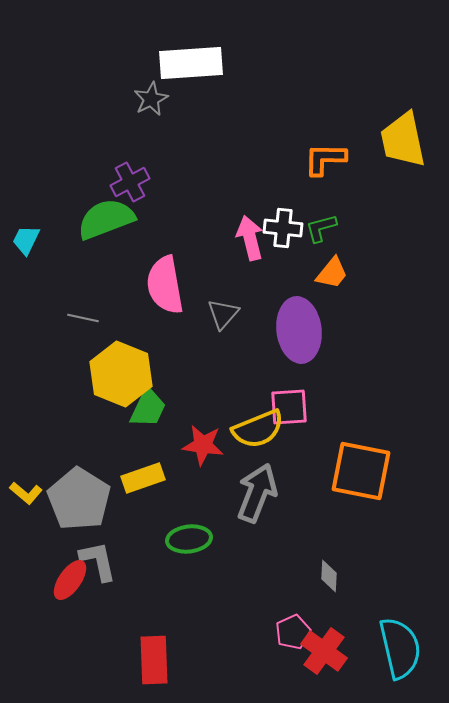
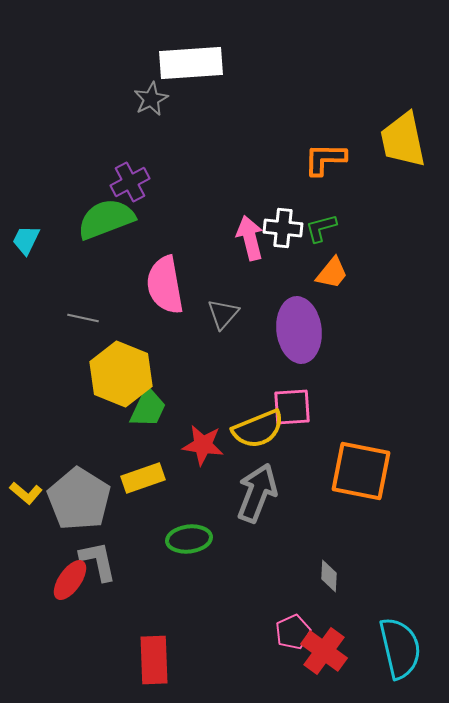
pink square: moved 3 px right
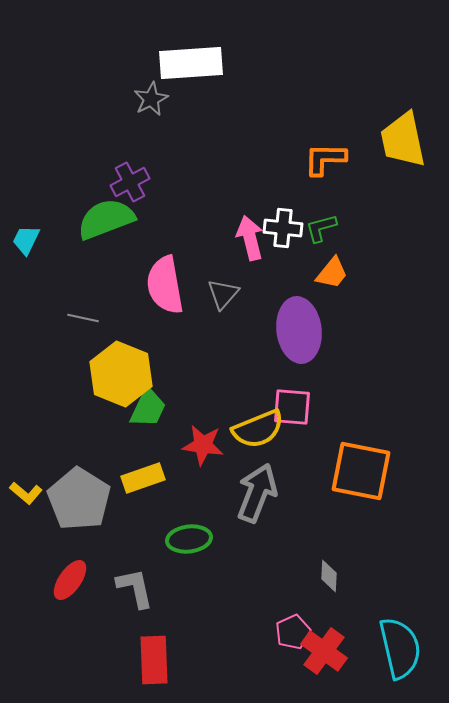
gray triangle: moved 20 px up
pink square: rotated 9 degrees clockwise
gray L-shape: moved 37 px right, 27 px down
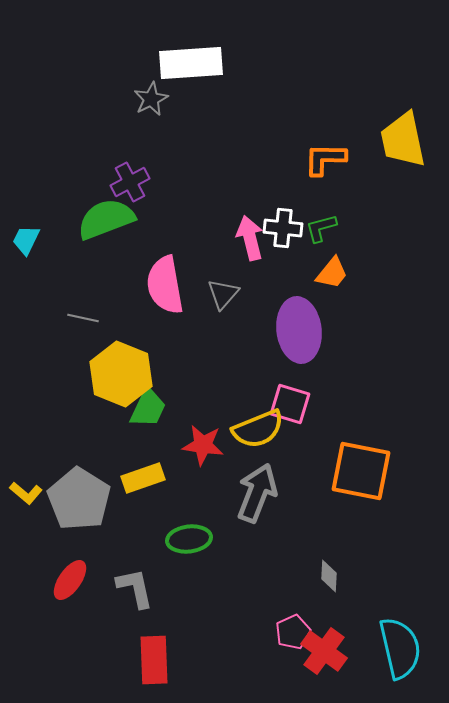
pink square: moved 2 px left, 3 px up; rotated 12 degrees clockwise
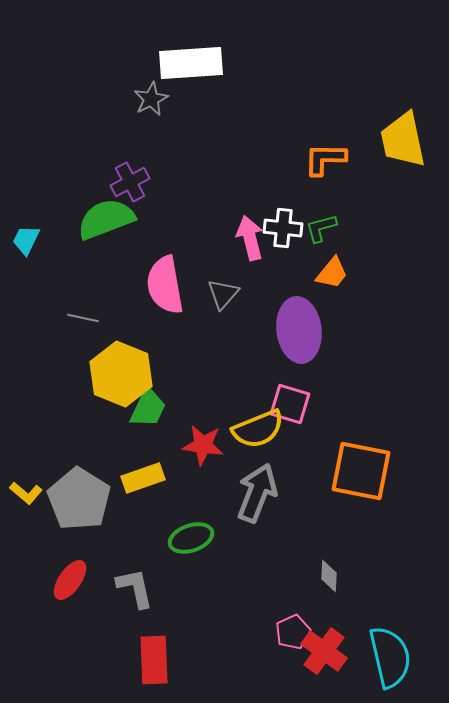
green ellipse: moved 2 px right, 1 px up; rotated 12 degrees counterclockwise
cyan semicircle: moved 10 px left, 9 px down
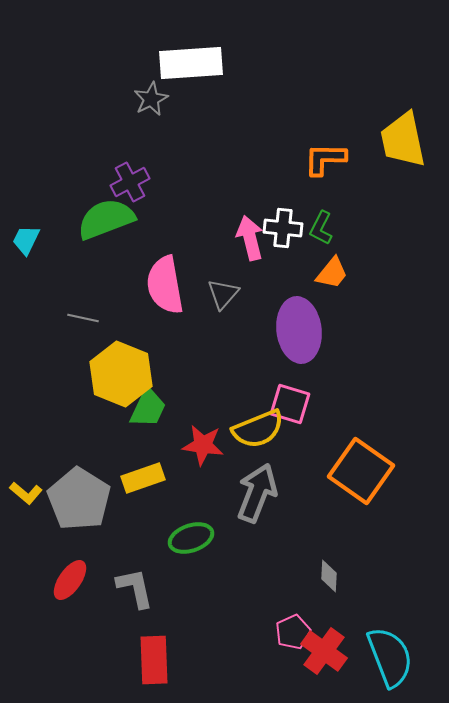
green L-shape: rotated 48 degrees counterclockwise
orange square: rotated 24 degrees clockwise
cyan semicircle: rotated 8 degrees counterclockwise
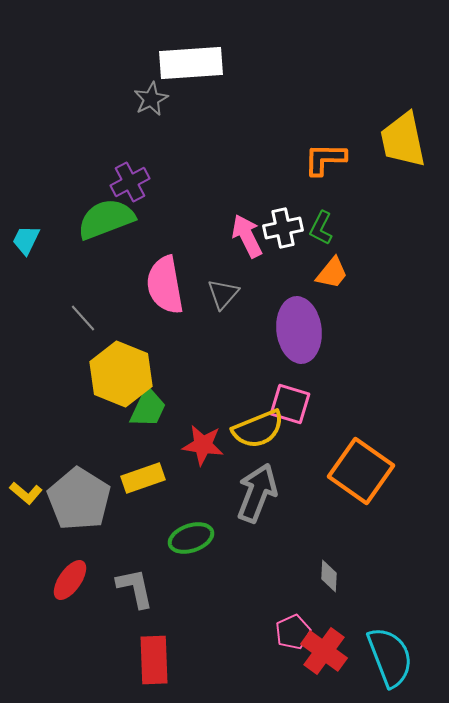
white cross: rotated 18 degrees counterclockwise
pink arrow: moved 3 px left, 2 px up; rotated 12 degrees counterclockwise
gray line: rotated 36 degrees clockwise
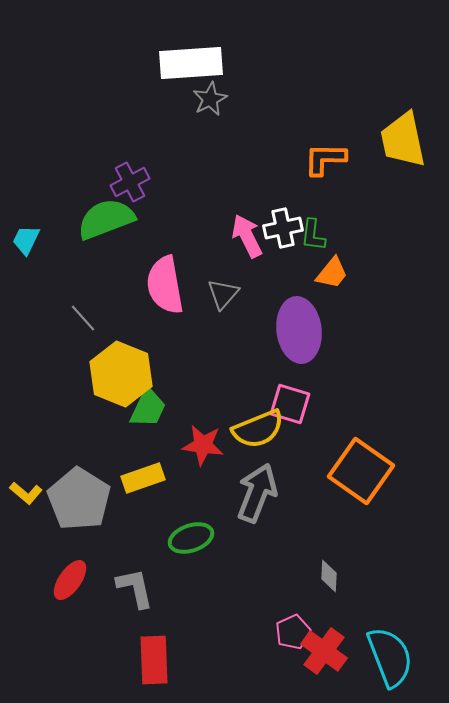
gray star: moved 59 px right
green L-shape: moved 8 px left, 7 px down; rotated 20 degrees counterclockwise
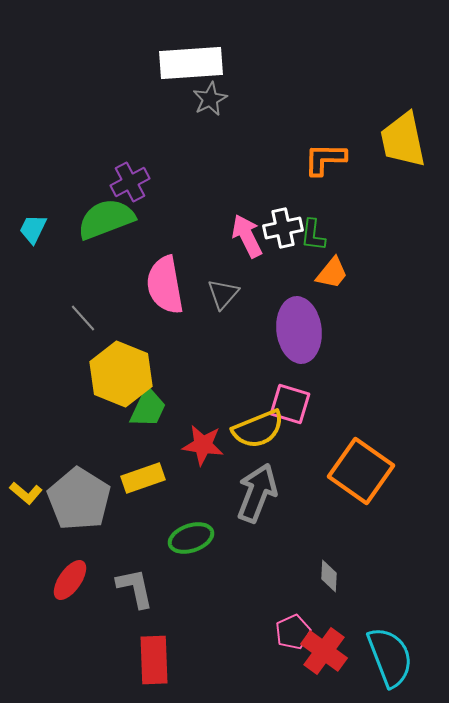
cyan trapezoid: moved 7 px right, 11 px up
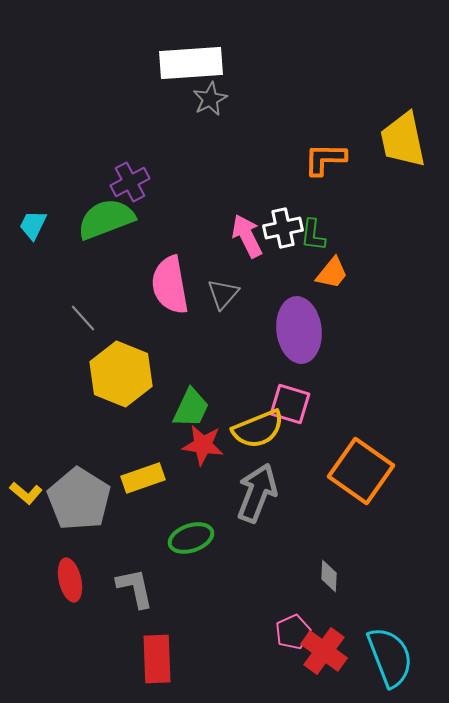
cyan trapezoid: moved 4 px up
pink semicircle: moved 5 px right
green trapezoid: moved 43 px right
red ellipse: rotated 48 degrees counterclockwise
red rectangle: moved 3 px right, 1 px up
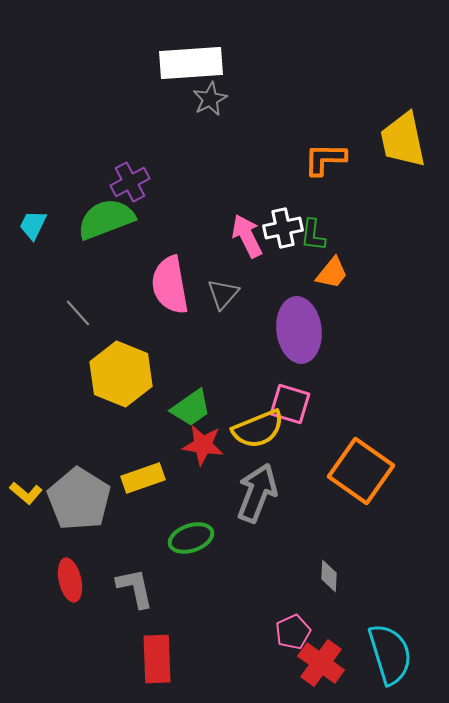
gray line: moved 5 px left, 5 px up
green trapezoid: rotated 30 degrees clockwise
red cross: moved 3 px left, 12 px down
cyan semicircle: moved 3 px up; rotated 4 degrees clockwise
